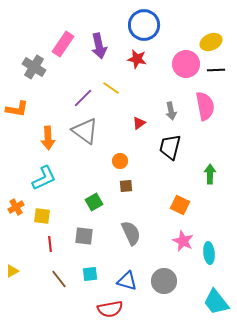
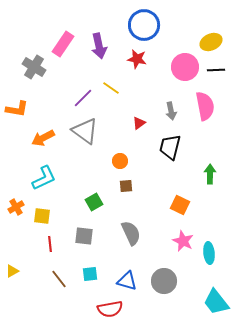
pink circle: moved 1 px left, 3 px down
orange arrow: moved 5 px left; rotated 65 degrees clockwise
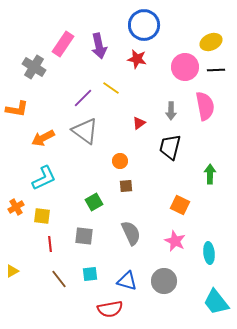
gray arrow: rotated 12 degrees clockwise
pink star: moved 8 px left
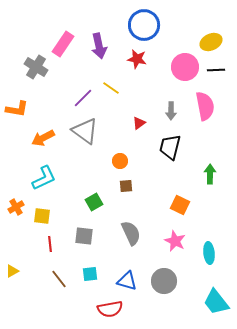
gray cross: moved 2 px right
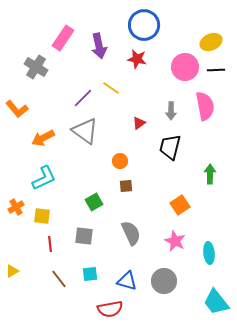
pink rectangle: moved 6 px up
orange L-shape: rotated 40 degrees clockwise
orange square: rotated 30 degrees clockwise
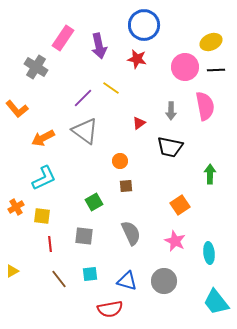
black trapezoid: rotated 92 degrees counterclockwise
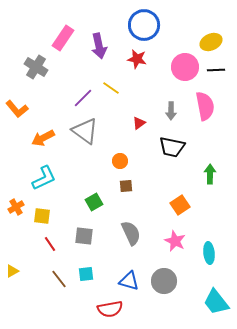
black trapezoid: moved 2 px right
red line: rotated 28 degrees counterclockwise
cyan square: moved 4 px left
blue triangle: moved 2 px right
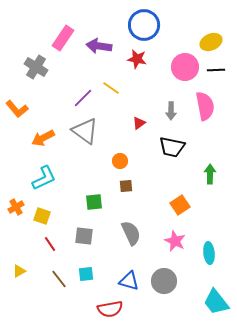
purple arrow: rotated 110 degrees clockwise
green square: rotated 24 degrees clockwise
yellow square: rotated 12 degrees clockwise
yellow triangle: moved 7 px right
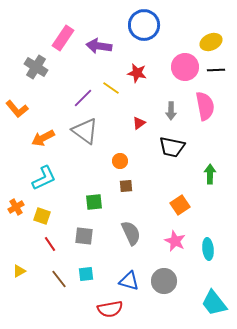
red star: moved 14 px down
cyan ellipse: moved 1 px left, 4 px up
cyan trapezoid: moved 2 px left, 1 px down
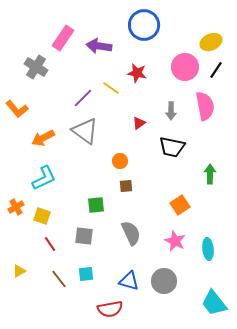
black line: rotated 54 degrees counterclockwise
green square: moved 2 px right, 3 px down
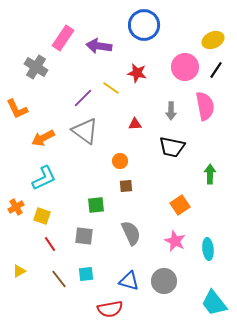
yellow ellipse: moved 2 px right, 2 px up
orange L-shape: rotated 15 degrees clockwise
red triangle: moved 4 px left, 1 px down; rotated 32 degrees clockwise
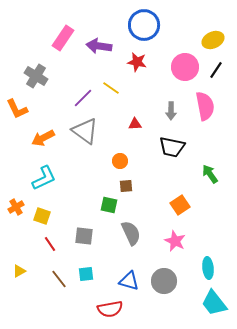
gray cross: moved 9 px down
red star: moved 11 px up
green arrow: rotated 36 degrees counterclockwise
green square: moved 13 px right; rotated 18 degrees clockwise
cyan ellipse: moved 19 px down
